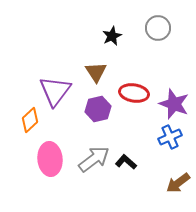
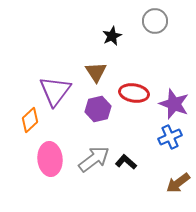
gray circle: moved 3 px left, 7 px up
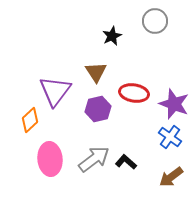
blue cross: rotated 30 degrees counterclockwise
brown arrow: moved 7 px left, 6 px up
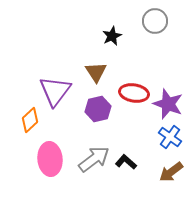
purple star: moved 6 px left
brown arrow: moved 5 px up
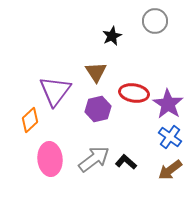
purple star: rotated 12 degrees clockwise
brown arrow: moved 1 px left, 2 px up
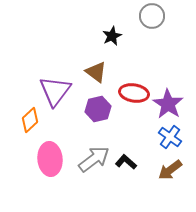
gray circle: moved 3 px left, 5 px up
brown triangle: rotated 20 degrees counterclockwise
